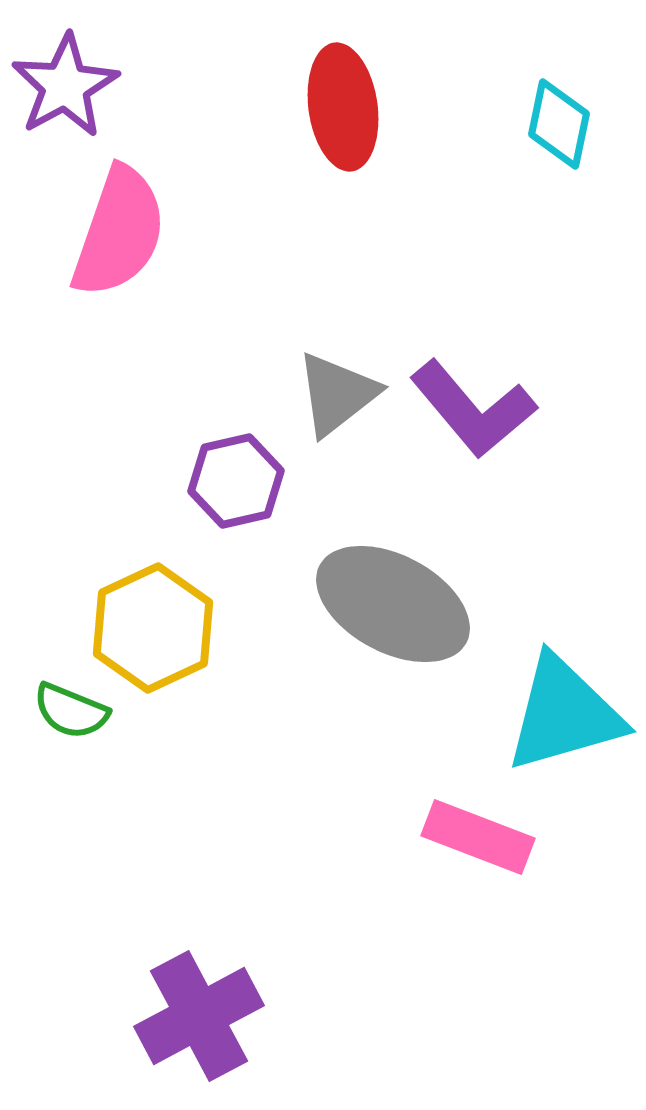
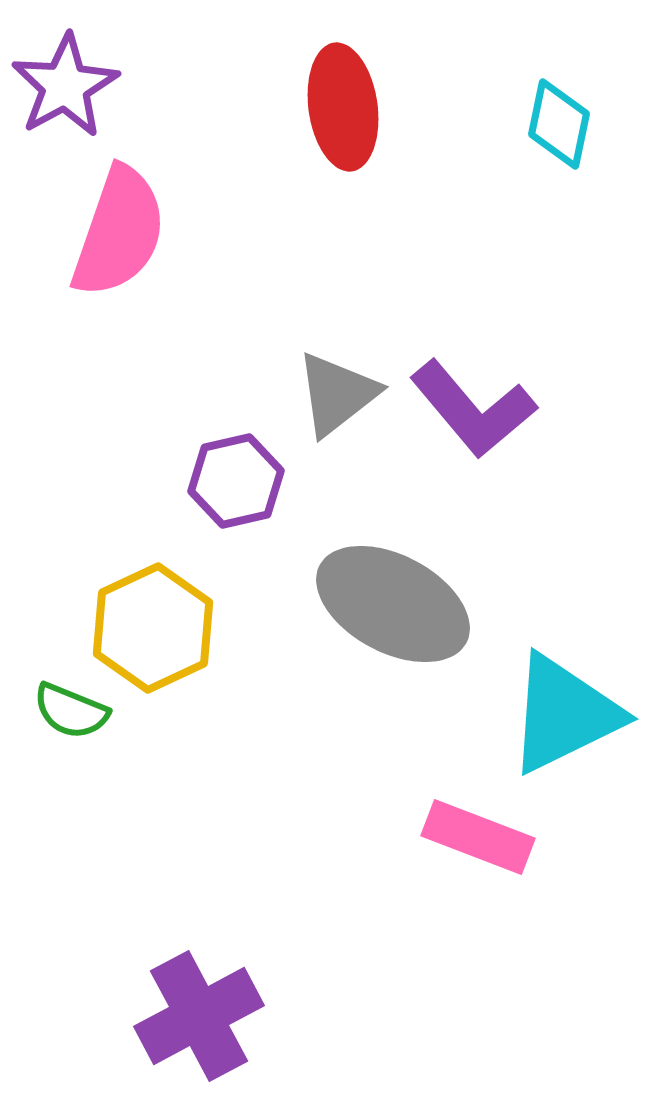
cyan triangle: rotated 10 degrees counterclockwise
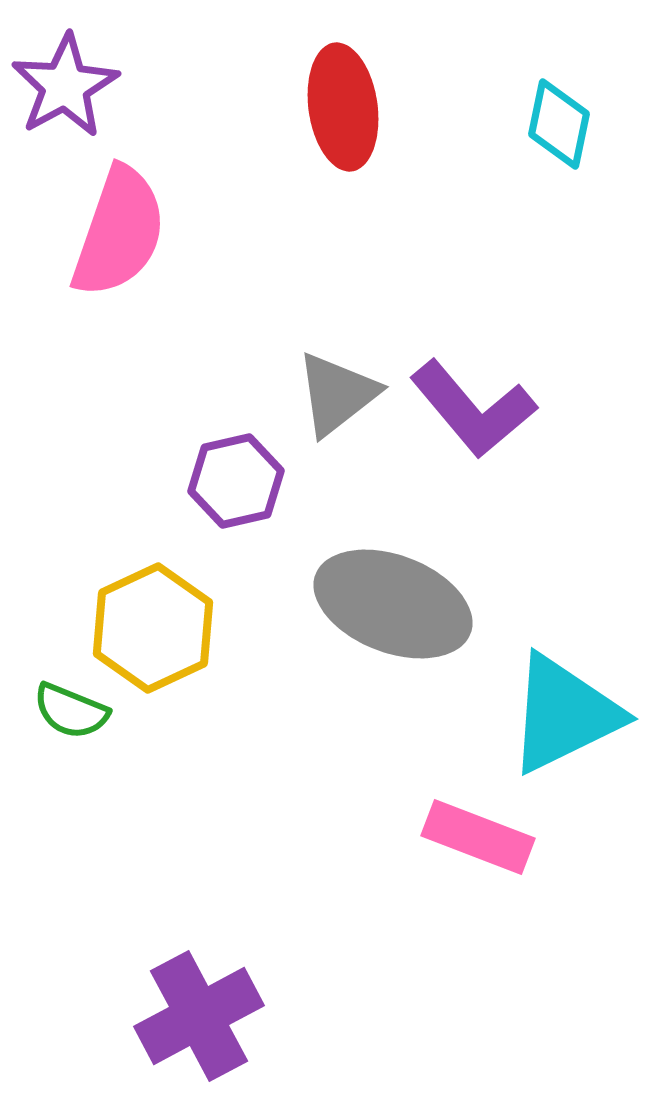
gray ellipse: rotated 7 degrees counterclockwise
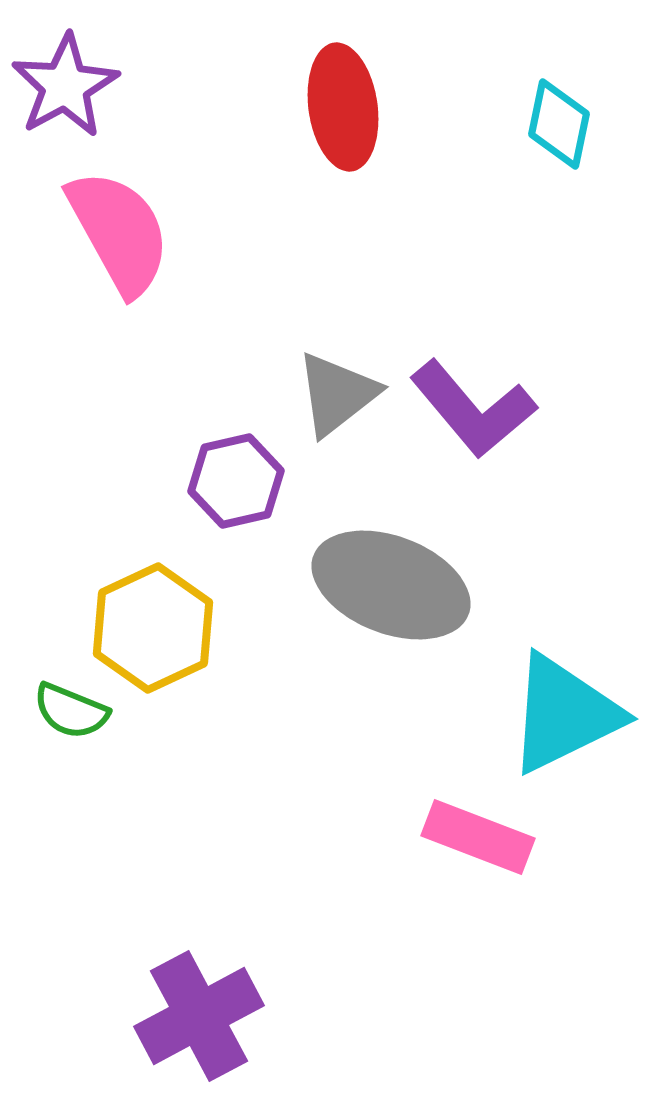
pink semicircle: rotated 48 degrees counterclockwise
gray ellipse: moved 2 px left, 19 px up
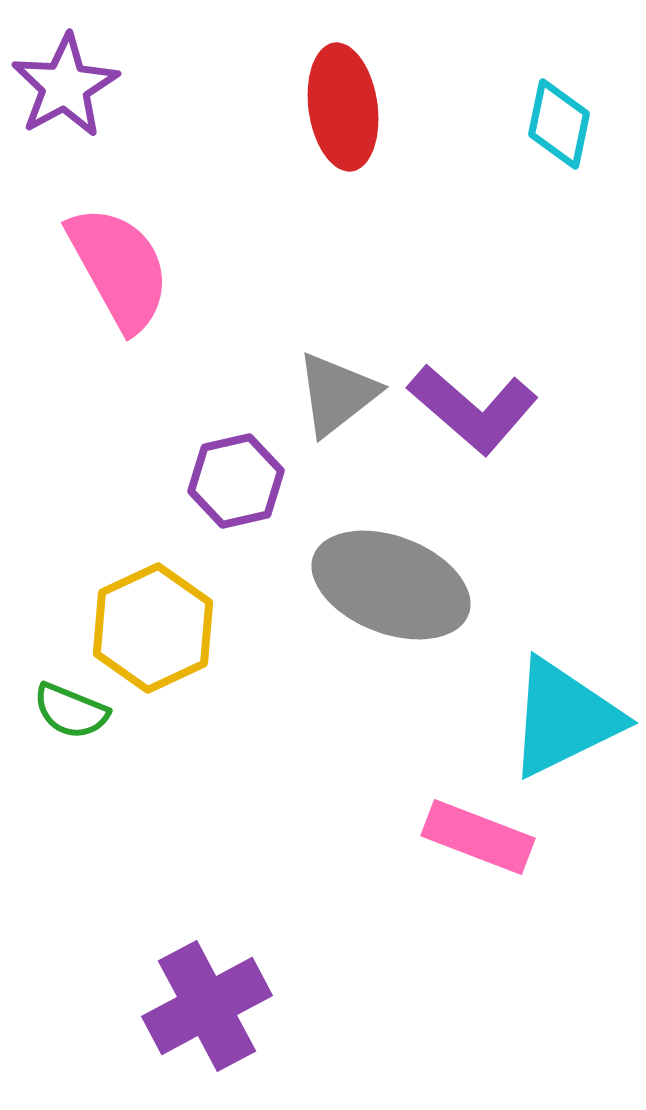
pink semicircle: moved 36 px down
purple L-shape: rotated 9 degrees counterclockwise
cyan triangle: moved 4 px down
purple cross: moved 8 px right, 10 px up
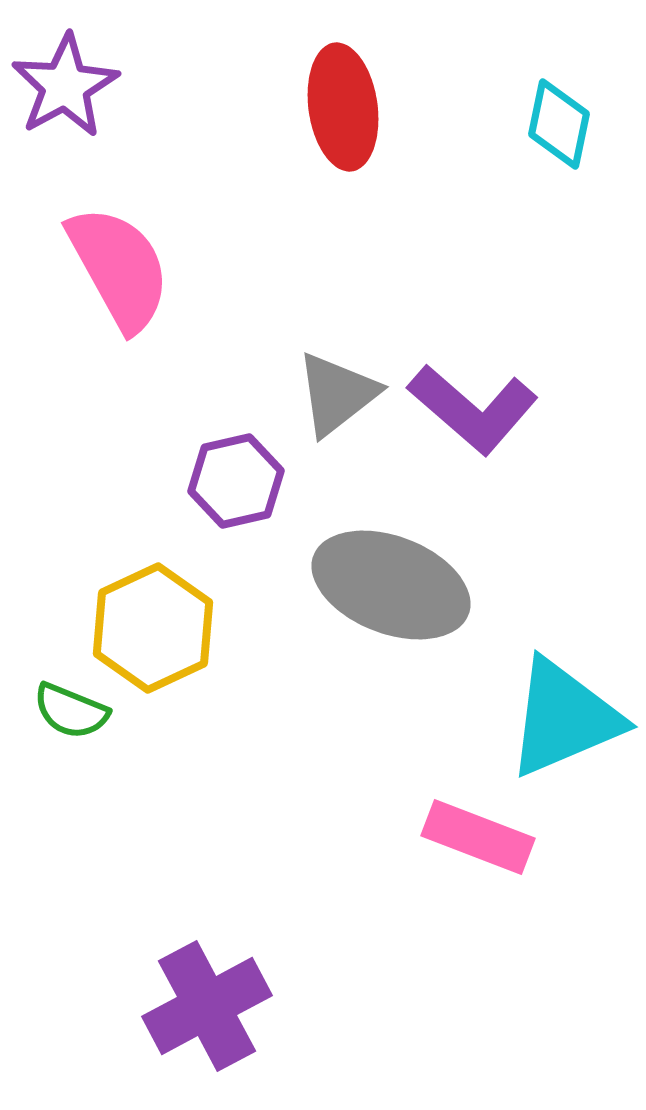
cyan triangle: rotated 3 degrees clockwise
